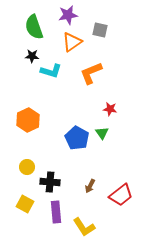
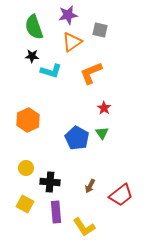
red star: moved 6 px left, 1 px up; rotated 24 degrees clockwise
yellow circle: moved 1 px left, 1 px down
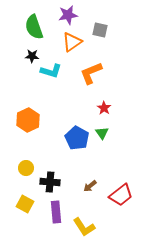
brown arrow: rotated 24 degrees clockwise
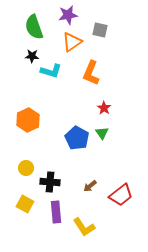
orange L-shape: rotated 45 degrees counterclockwise
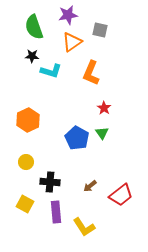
yellow circle: moved 6 px up
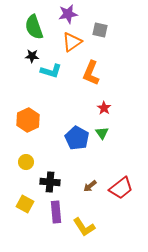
purple star: moved 1 px up
red trapezoid: moved 7 px up
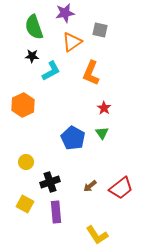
purple star: moved 3 px left, 1 px up
cyan L-shape: rotated 45 degrees counterclockwise
orange hexagon: moved 5 px left, 15 px up
blue pentagon: moved 4 px left
black cross: rotated 24 degrees counterclockwise
yellow L-shape: moved 13 px right, 8 px down
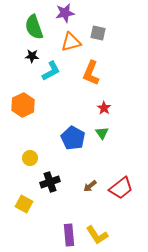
gray square: moved 2 px left, 3 px down
orange triangle: moved 1 px left; rotated 20 degrees clockwise
yellow circle: moved 4 px right, 4 px up
yellow square: moved 1 px left
purple rectangle: moved 13 px right, 23 px down
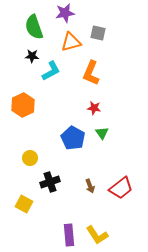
red star: moved 10 px left; rotated 24 degrees counterclockwise
brown arrow: rotated 72 degrees counterclockwise
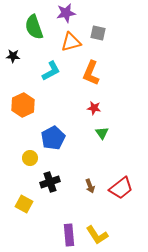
purple star: moved 1 px right
black star: moved 19 px left
blue pentagon: moved 20 px left; rotated 15 degrees clockwise
